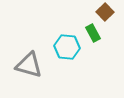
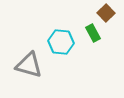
brown square: moved 1 px right, 1 px down
cyan hexagon: moved 6 px left, 5 px up
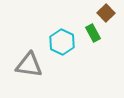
cyan hexagon: moved 1 px right; rotated 20 degrees clockwise
gray triangle: rotated 8 degrees counterclockwise
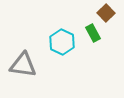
gray triangle: moved 6 px left
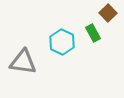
brown square: moved 2 px right
gray triangle: moved 3 px up
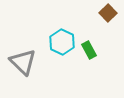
green rectangle: moved 4 px left, 17 px down
gray triangle: rotated 36 degrees clockwise
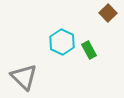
gray triangle: moved 1 px right, 15 px down
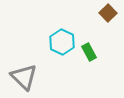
green rectangle: moved 2 px down
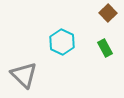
green rectangle: moved 16 px right, 4 px up
gray triangle: moved 2 px up
